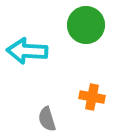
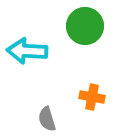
green circle: moved 1 px left, 1 px down
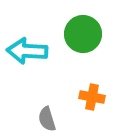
green circle: moved 2 px left, 8 px down
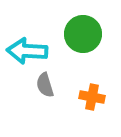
gray semicircle: moved 2 px left, 34 px up
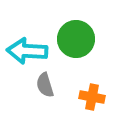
green circle: moved 7 px left, 5 px down
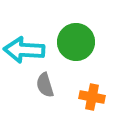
green circle: moved 3 px down
cyan arrow: moved 3 px left, 1 px up
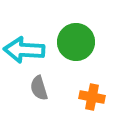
gray semicircle: moved 6 px left, 3 px down
